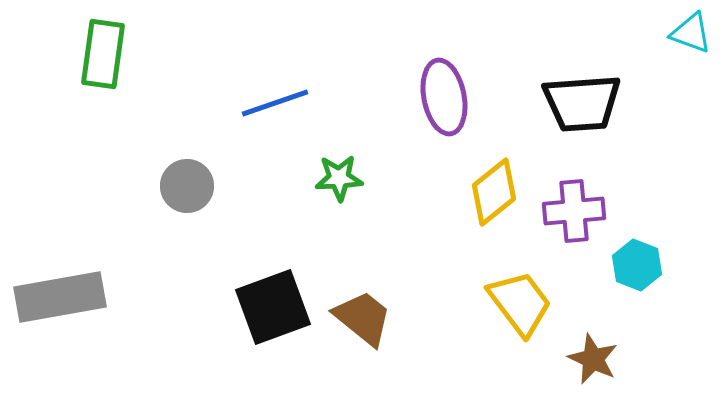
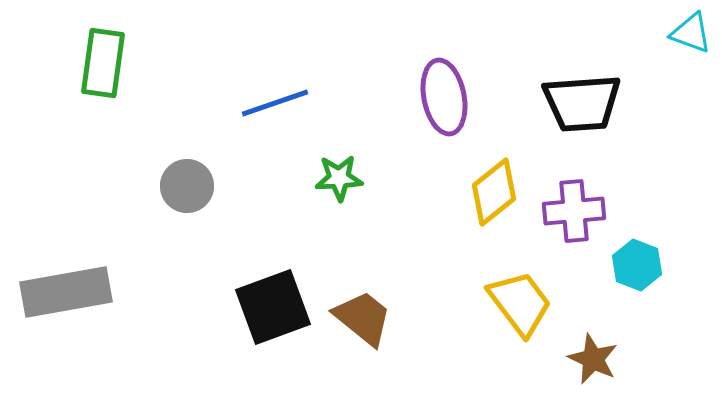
green rectangle: moved 9 px down
gray rectangle: moved 6 px right, 5 px up
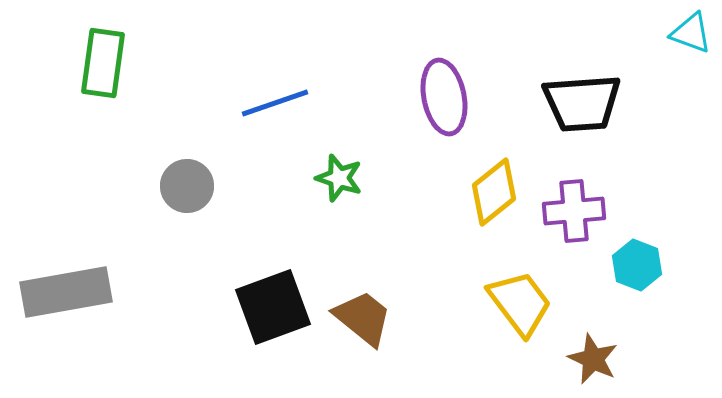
green star: rotated 21 degrees clockwise
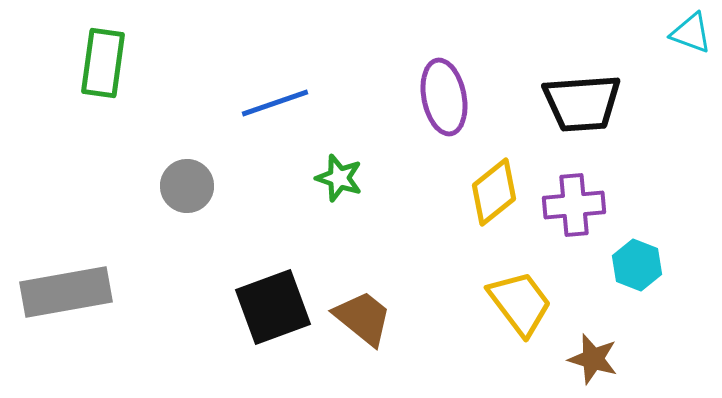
purple cross: moved 6 px up
brown star: rotated 9 degrees counterclockwise
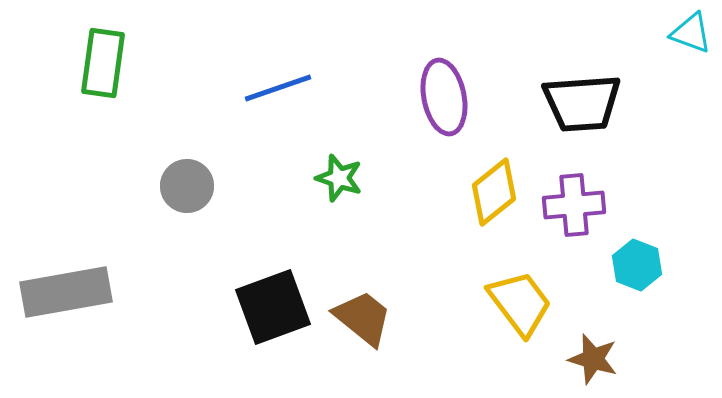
blue line: moved 3 px right, 15 px up
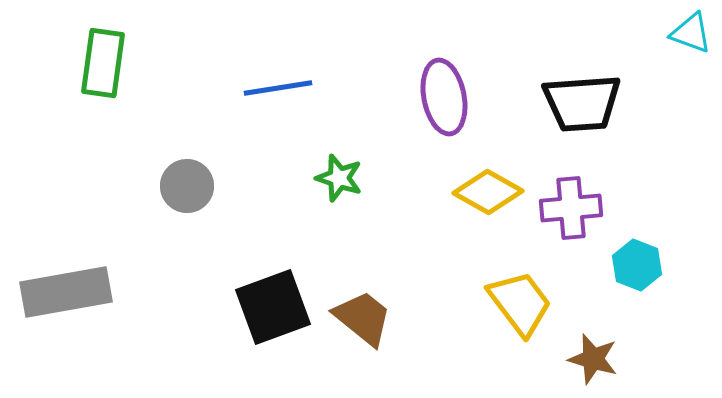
blue line: rotated 10 degrees clockwise
yellow diamond: moved 6 px left; rotated 68 degrees clockwise
purple cross: moved 3 px left, 3 px down
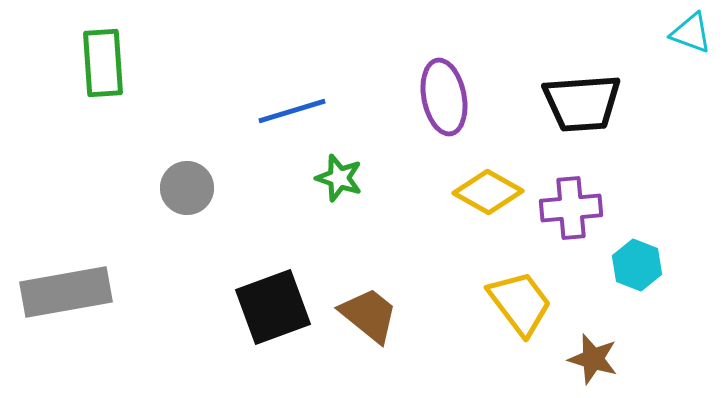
green rectangle: rotated 12 degrees counterclockwise
blue line: moved 14 px right, 23 px down; rotated 8 degrees counterclockwise
gray circle: moved 2 px down
brown trapezoid: moved 6 px right, 3 px up
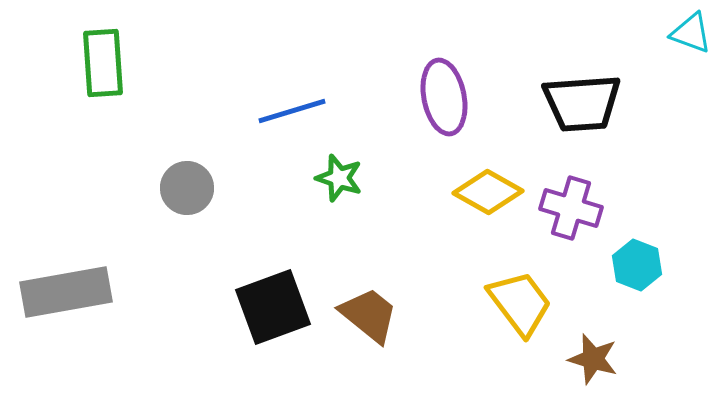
purple cross: rotated 22 degrees clockwise
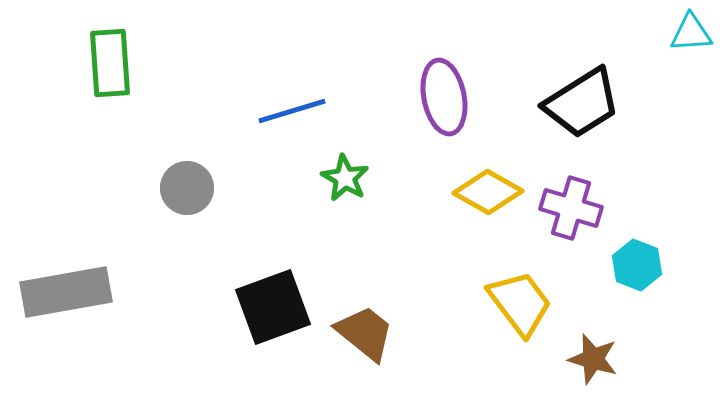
cyan triangle: rotated 24 degrees counterclockwise
green rectangle: moved 7 px right
black trapezoid: rotated 28 degrees counterclockwise
green star: moved 6 px right; rotated 12 degrees clockwise
brown trapezoid: moved 4 px left, 18 px down
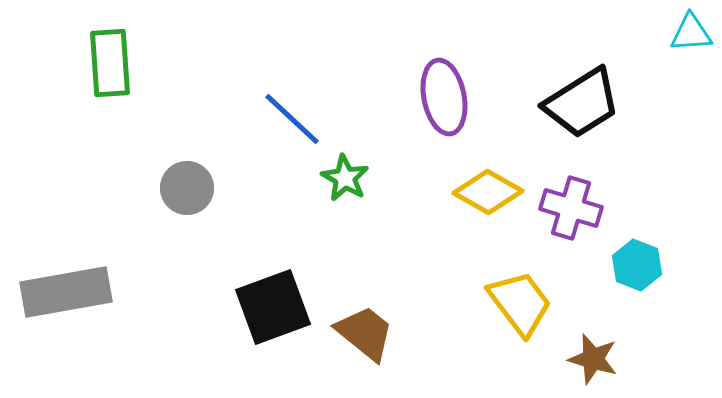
blue line: moved 8 px down; rotated 60 degrees clockwise
